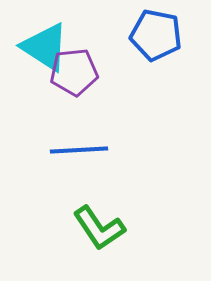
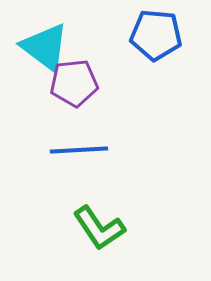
blue pentagon: rotated 6 degrees counterclockwise
cyan triangle: rotated 4 degrees clockwise
purple pentagon: moved 11 px down
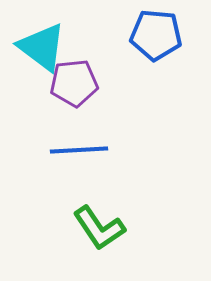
cyan triangle: moved 3 px left
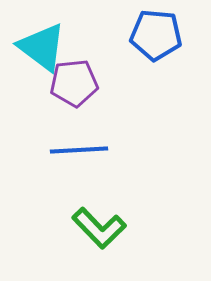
green L-shape: rotated 10 degrees counterclockwise
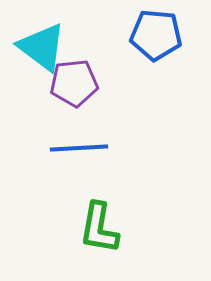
blue line: moved 2 px up
green L-shape: rotated 54 degrees clockwise
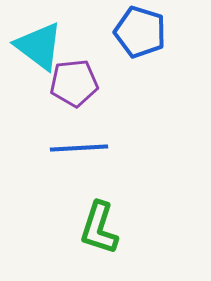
blue pentagon: moved 16 px left, 3 px up; rotated 12 degrees clockwise
cyan triangle: moved 3 px left, 1 px up
green L-shape: rotated 8 degrees clockwise
